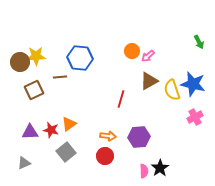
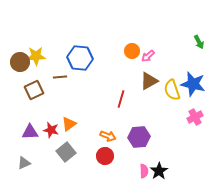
orange arrow: rotated 14 degrees clockwise
black star: moved 1 px left, 3 px down
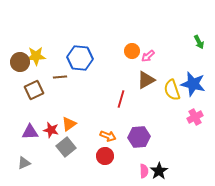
brown triangle: moved 3 px left, 1 px up
gray square: moved 5 px up
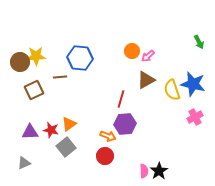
purple hexagon: moved 14 px left, 13 px up
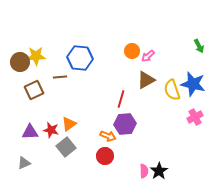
green arrow: moved 4 px down
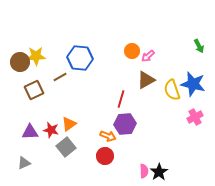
brown line: rotated 24 degrees counterclockwise
black star: moved 1 px down
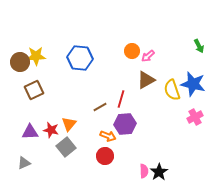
brown line: moved 40 px right, 30 px down
orange triangle: rotated 14 degrees counterclockwise
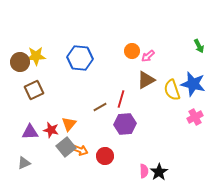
orange arrow: moved 28 px left, 14 px down
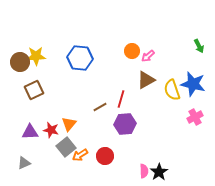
orange arrow: moved 5 px down; rotated 126 degrees clockwise
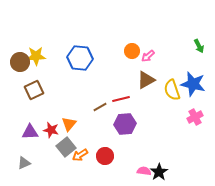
red line: rotated 60 degrees clockwise
pink semicircle: rotated 80 degrees counterclockwise
